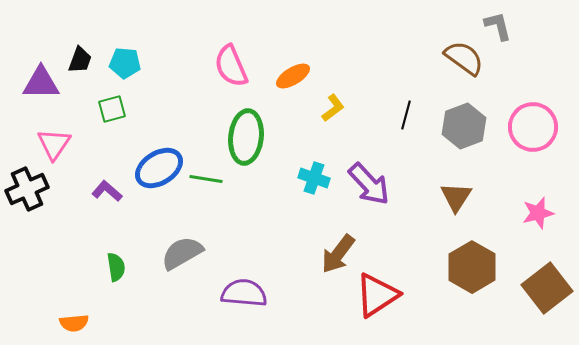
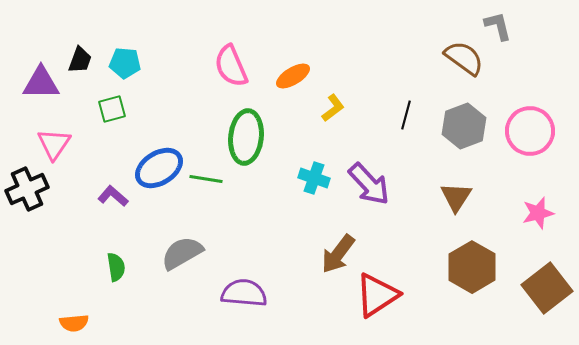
pink circle: moved 3 px left, 4 px down
purple L-shape: moved 6 px right, 5 px down
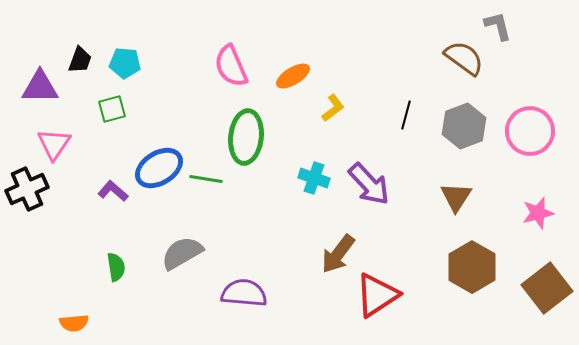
purple triangle: moved 1 px left, 4 px down
purple L-shape: moved 5 px up
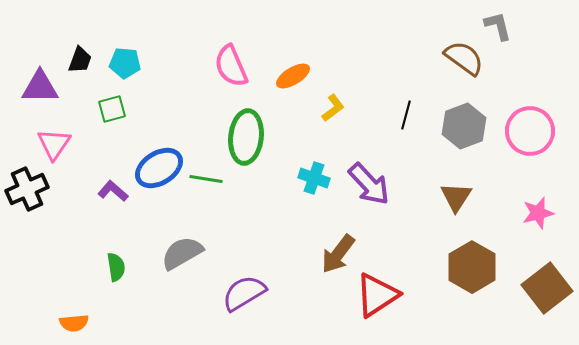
purple semicircle: rotated 36 degrees counterclockwise
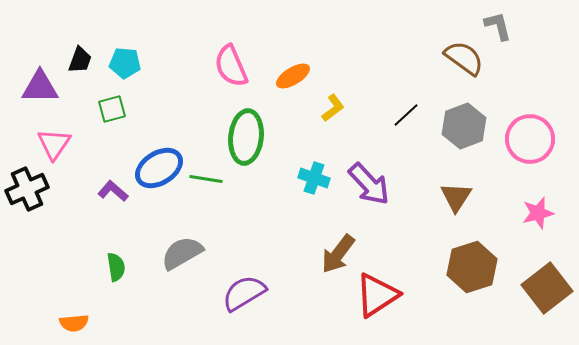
black line: rotated 32 degrees clockwise
pink circle: moved 8 px down
brown hexagon: rotated 12 degrees clockwise
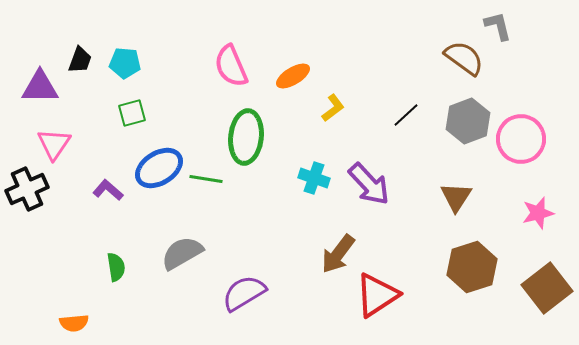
green square: moved 20 px right, 4 px down
gray hexagon: moved 4 px right, 5 px up
pink circle: moved 9 px left
purple L-shape: moved 5 px left, 1 px up
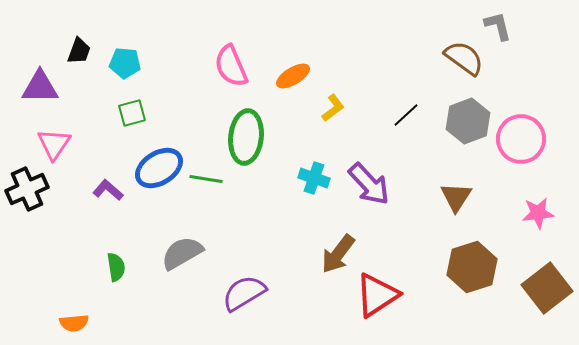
black trapezoid: moved 1 px left, 9 px up
pink star: rotated 8 degrees clockwise
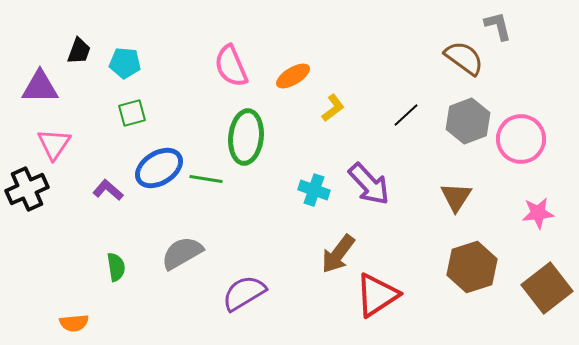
cyan cross: moved 12 px down
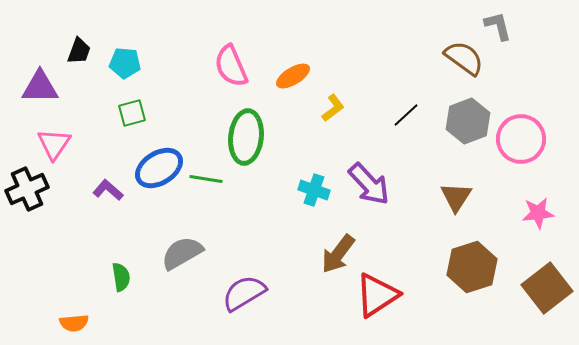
green semicircle: moved 5 px right, 10 px down
